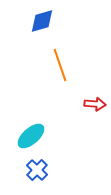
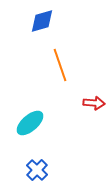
red arrow: moved 1 px left, 1 px up
cyan ellipse: moved 1 px left, 13 px up
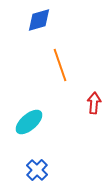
blue diamond: moved 3 px left, 1 px up
red arrow: rotated 90 degrees counterclockwise
cyan ellipse: moved 1 px left, 1 px up
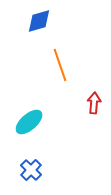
blue diamond: moved 1 px down
blue cross: moved 6 px left
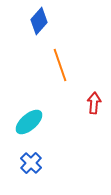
blue diamond: rotated 32 degrees counterclockwise
blue cross: moved 7 px up
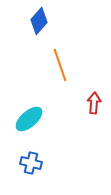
cyan ellipse: moved 3 px up
blue cross: rotated 30 degrees counterclockwise
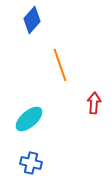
blue diamond: moved 7 px left, 1 px up
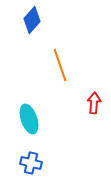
cyan ellipse: rotated 68 degrees counterclockwise
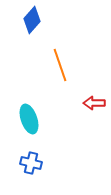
red arrow: rotated 95 degrees counterclockwise
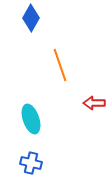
blue diamond: moved 1 px left, 2 px up; rotated 12 degrees counterclockwise
cyan ellipse: moved 2 px right
